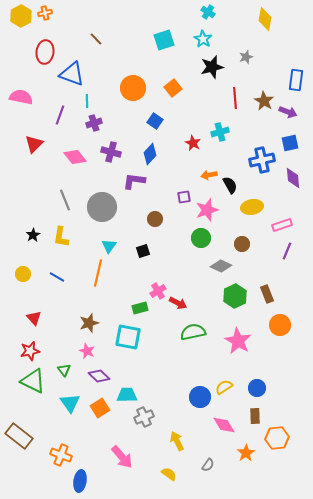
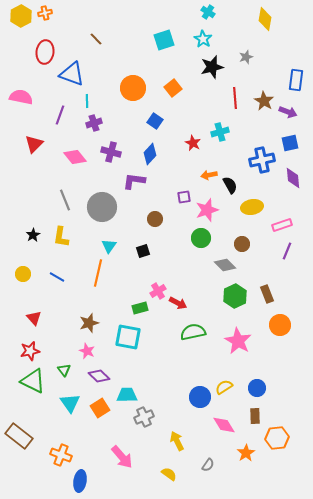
gray diamond at (221, 266): moved 4 px right, 1 px up; rotated 20 degrees clockwise
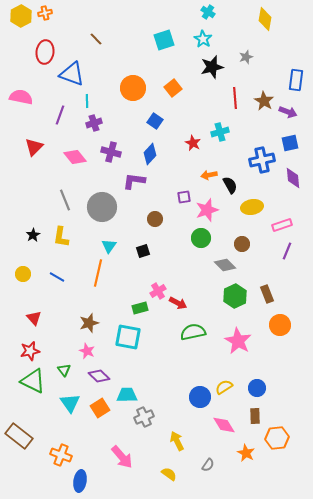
red triangle at (34, 144): moved 3 px down
orange star at (246, 453): rotated 12 degrees counterclockwise
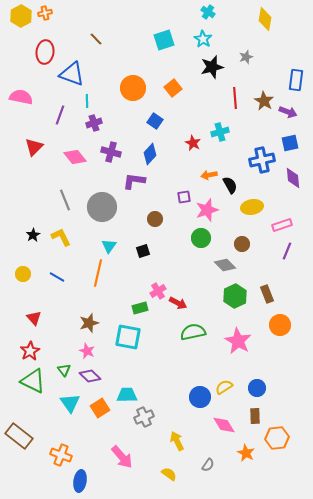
yellow L-shape at (61, 237): rotated 145 degrees clockwise
red star at (30, 351): rotated 18 degrees counterclockwise
purple diamond at (99, 376): moved 9 px left
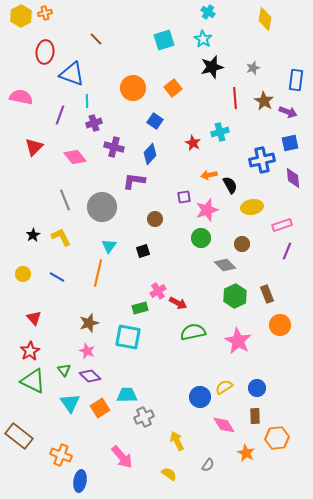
gray star at (246, 57): moved 7 px right, 11 px down
purple cross at (111, 152): moved 3 px right, 5 px up
